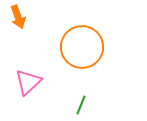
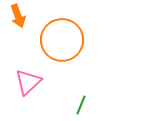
orange arrow: moved 1 px up
orange circle: moved 20 px left, 7 px up
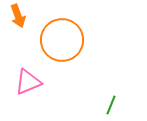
pink triangle: rotated 20 degrees clockwise
green line: moved 30 px right
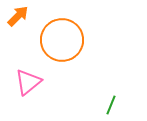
orange arrow: rotated 115 degrees counterclockwise
pink triangle: rotated 16 degrees counterclockwise
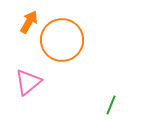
orange arrow: moved 11 px right, 6 px down; rotated 15 degrees counterclockwise
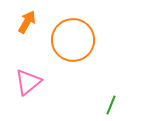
orange arrow: moved 2 px left
orange circle: moved 11 px right
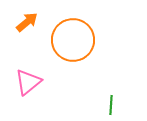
orange arrow: rotated 20 degrees clockwise
green line: rotated 18 degrees counterclockwise
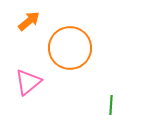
orange arrow: moved 2 px right, 1 px up
orange circle: moved 3 px left, 8 px down
